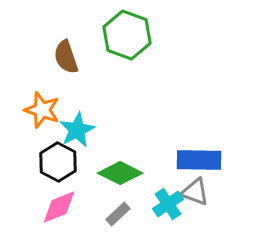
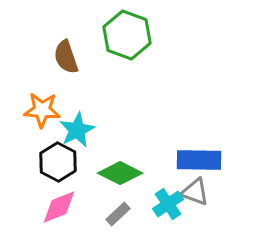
orange star: rotated 15 degrees counterclockwise
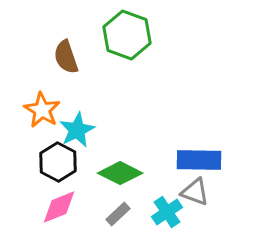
orange star: rotated 27 degrees clockwise
cyan cross: moved 1 px left, 8 px down
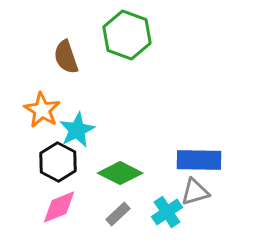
gray triangle: rotated 36 degrees counterclockwise
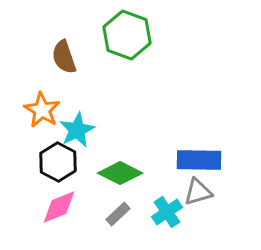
brown semicircle: moved 2 px left
gray triangle: moved 3 px right
